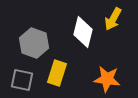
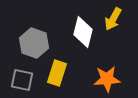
orange star: rotated 12 degrees counterclockwise
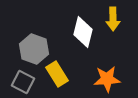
yellow arrow: rotated 30 degrees counterclockwise
gray hexagon: moved 6 px down
yellow rectangle: moved 1 px down; rotated 50 degrees counterclockwise
gray square: moved 1 px right, 2 px down; rotated 15 degrees clockwise
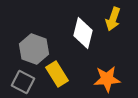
yellow arrow: rotated 20 degrees clockwise
white diamond: moved 1 px down
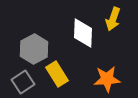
white diamond: rotated 12 degrees counterclockwise
gray hexagon: rotated 12 degrees clockwise
gray square: rotated 30 degrees clockwise
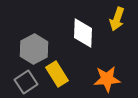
yellow arrow: moved 4 px right
gray square: moved 3 px right
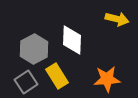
yellow arrow: rotated 95 degrees counterclockwise
white diamond: moved 11 px left, 7 px down
yellow rectangle: moved 2 px down
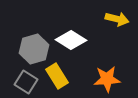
white diamond: moved 1 px left; rotated 60 degrees counterclockwise
gray hexagon: rotated 12 degrees clockwise
gray square: rotated 25 degrees counterclockwise
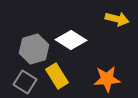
gray square: moved 1 px left
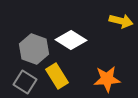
yellow arrow: moved 4 px right, 2 px down
gray hexagon: rotated 24 degrees counterclockwise
